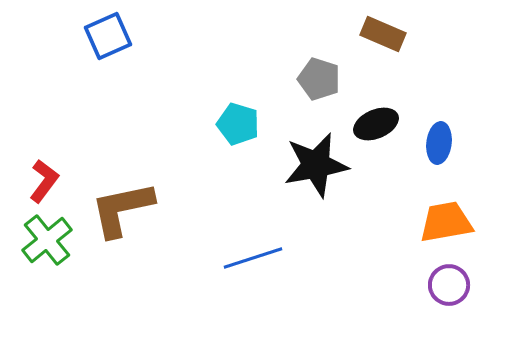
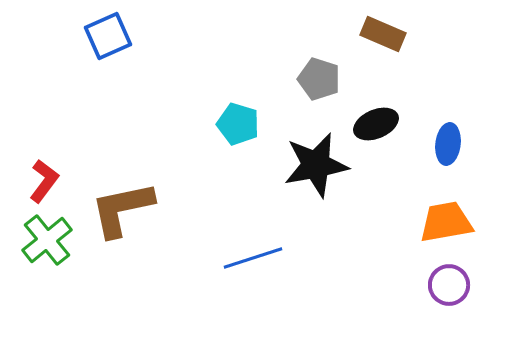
blue ellipse: moved 9 px right, 1 px down
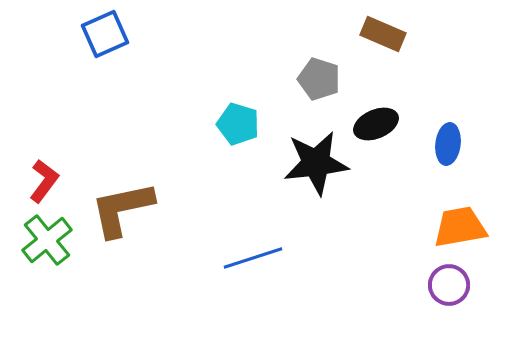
blue square: moved 3 px left, 2 px up
black star: moved 2 px up; rotated 4 degrees clockwise
orange trapezoid: moved 14 px right, 5 px down
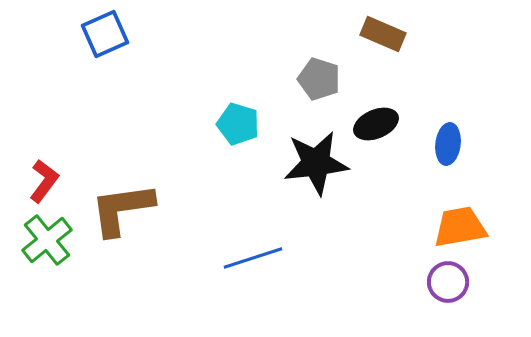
brown L-shape: rotated 4 degrees clockwise
purple circle: moved 1 px left, 3 px up
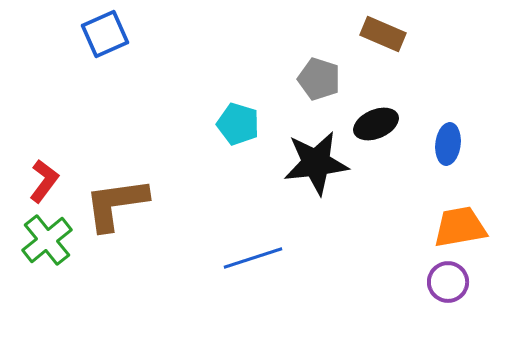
brown L-shape: moved 6 px left, 5 px up
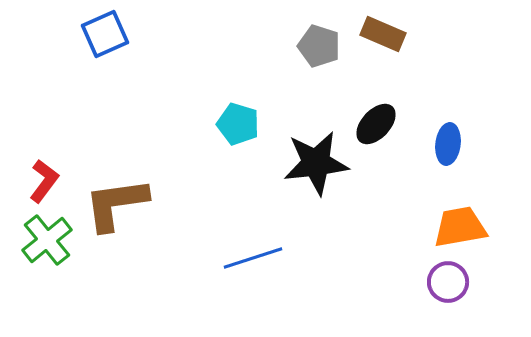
gray pentagon: moved 33 px up
black ellipse: rotated 24 degrees counterclockwise
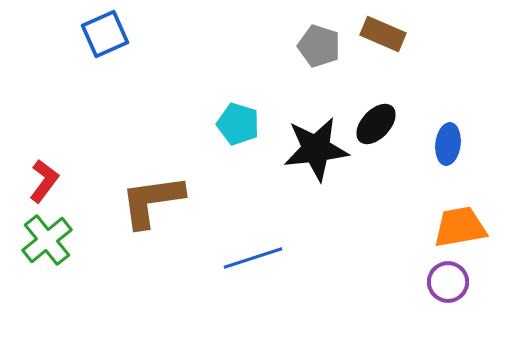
black star: moved 14 px up
brown L-shape: moved 36 px right, 3 px up
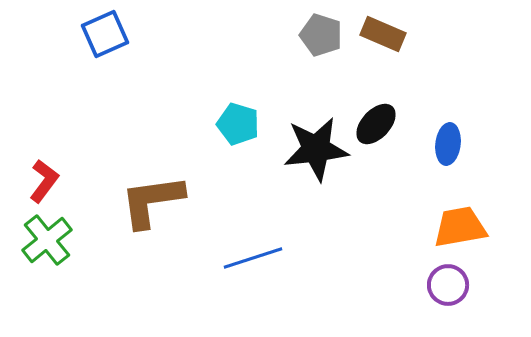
gray pentagon: moved 2 px right, 11 px up
purple circle: moved 3 px down
